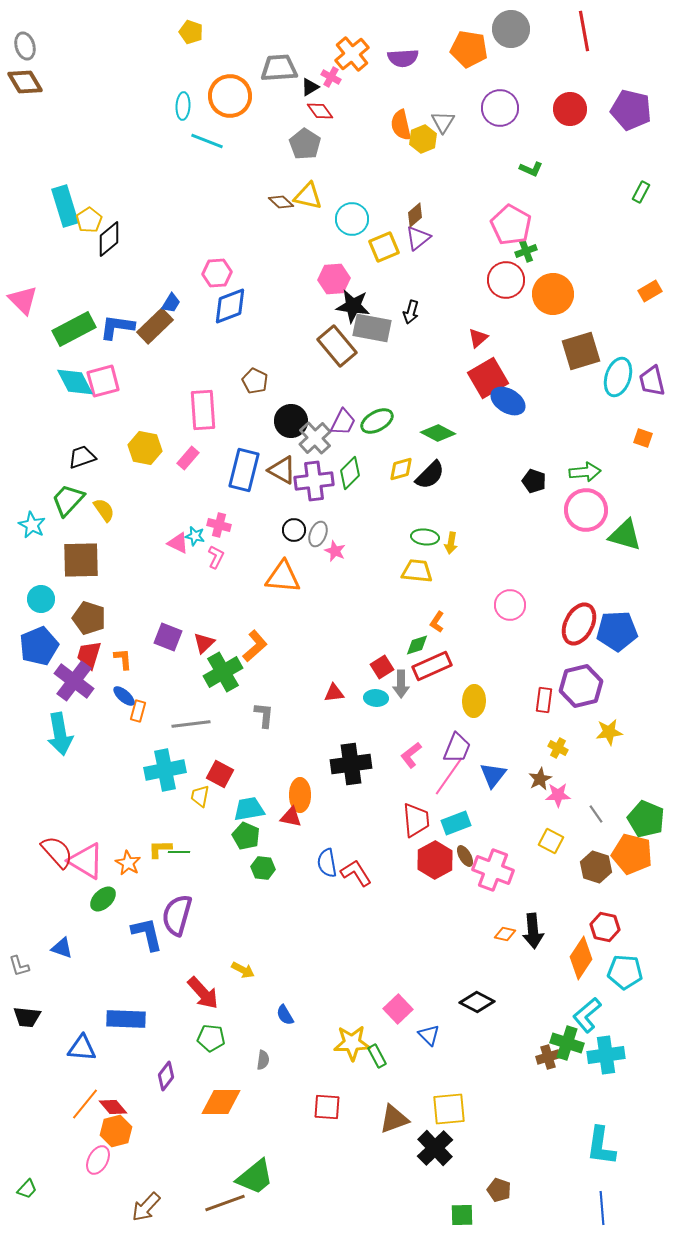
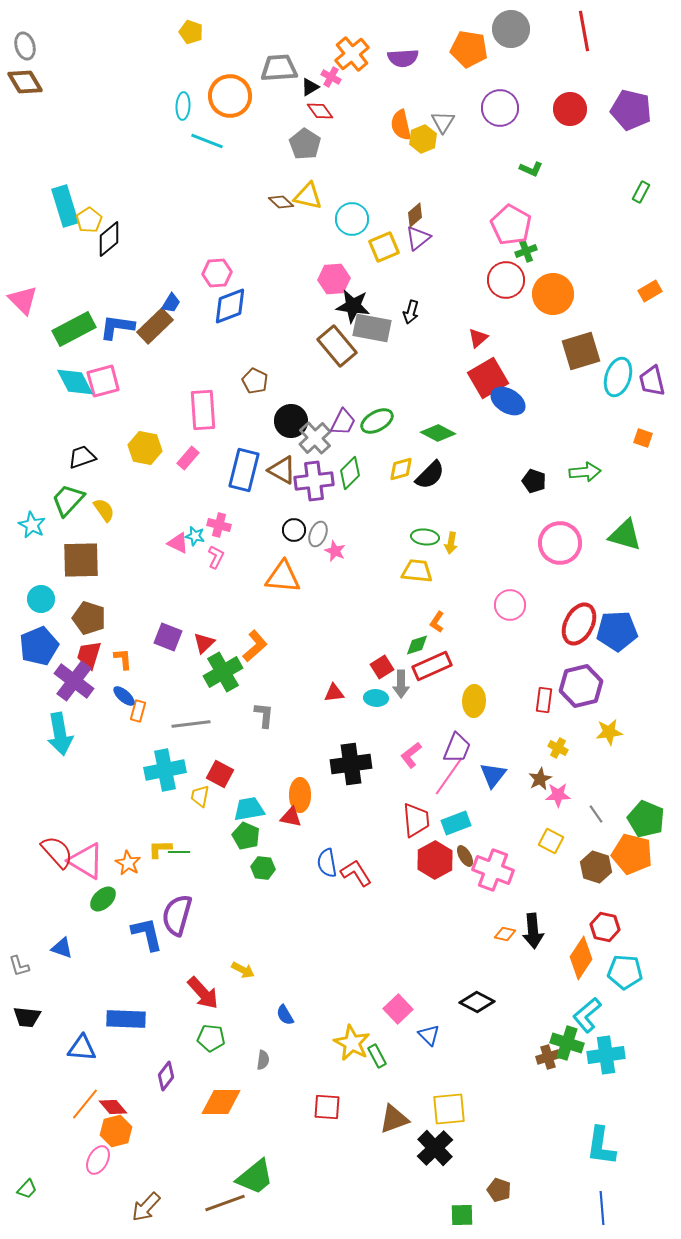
pink circle at (586, 510): moved 26 px left, 33 px down
yellow star at (352, 1043): rotated 30 degrees clockwise
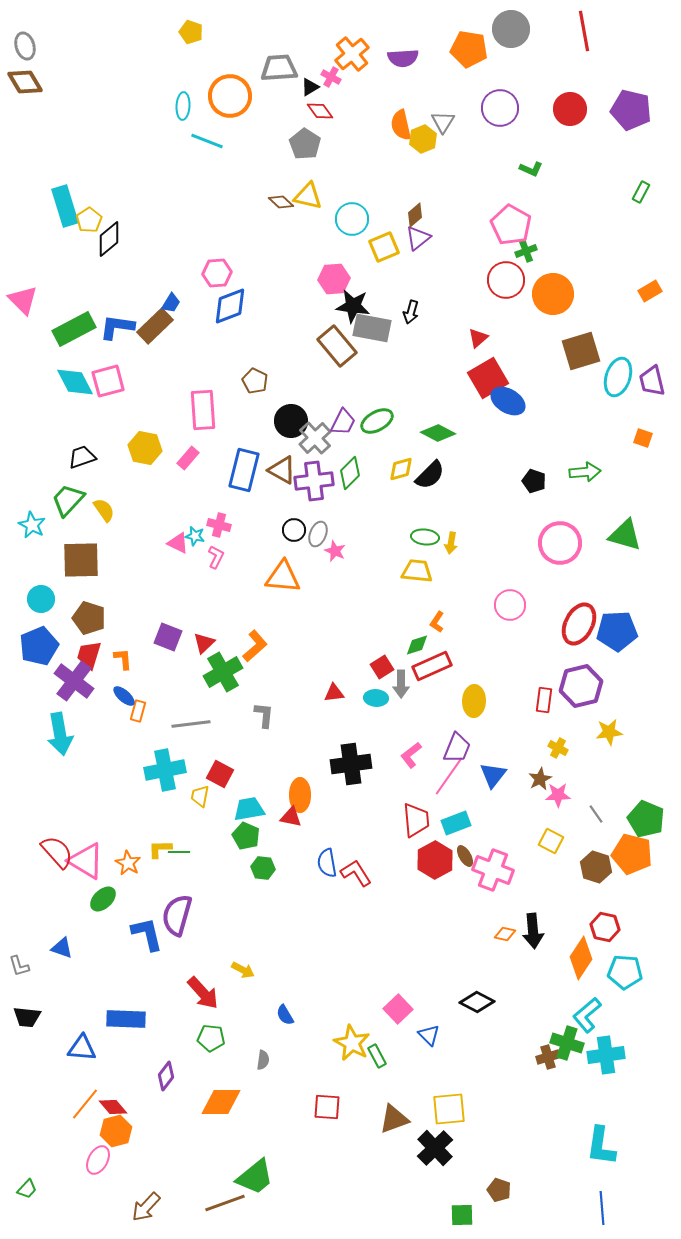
pink square at (103, 381): moved 5 px right
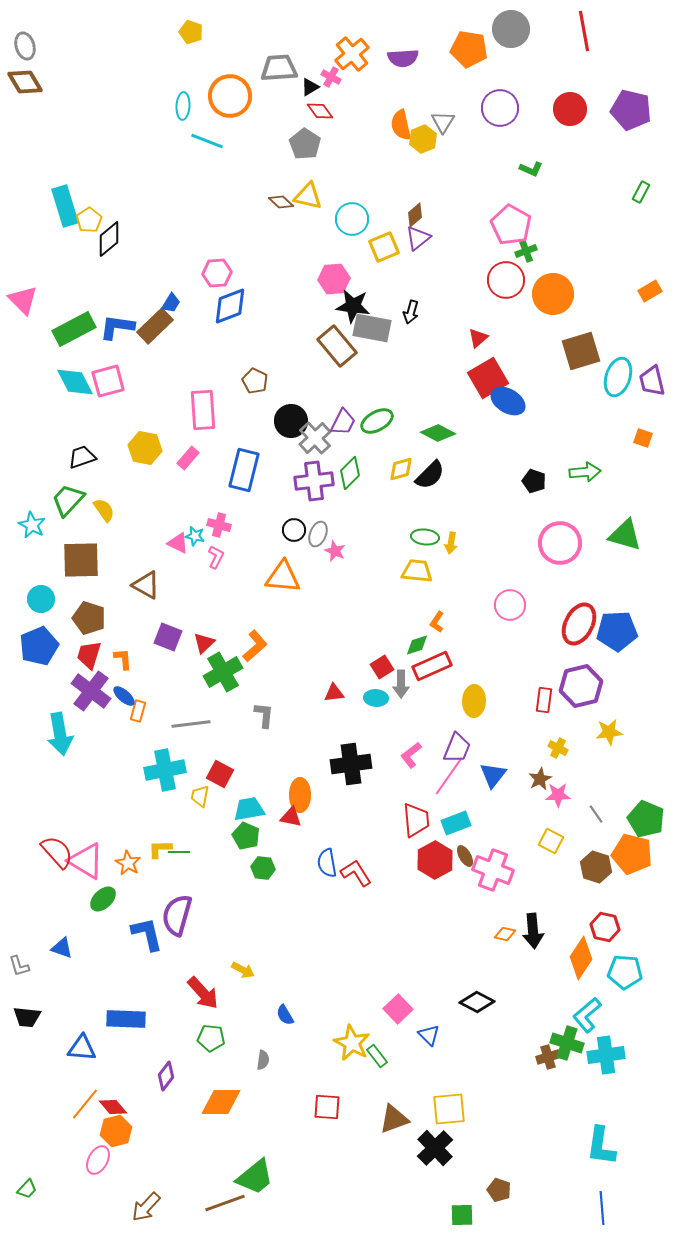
brown triangle at (282, 470): moved 136 px left, 115 px down
purple cross at (74, 681): moved 17 px right, 10 px down
green rectangle at (377, 1056): rotated 10 degrees counterclockwise
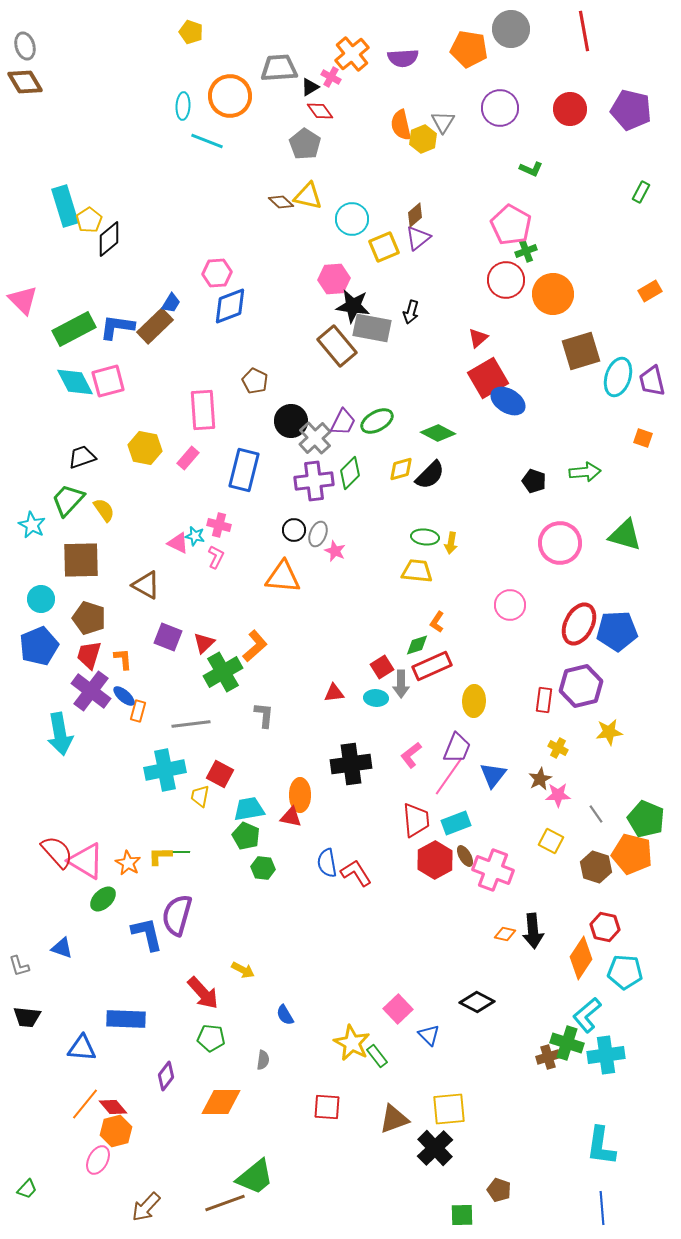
yellow L-shape at (160, 849): moved 7 px down
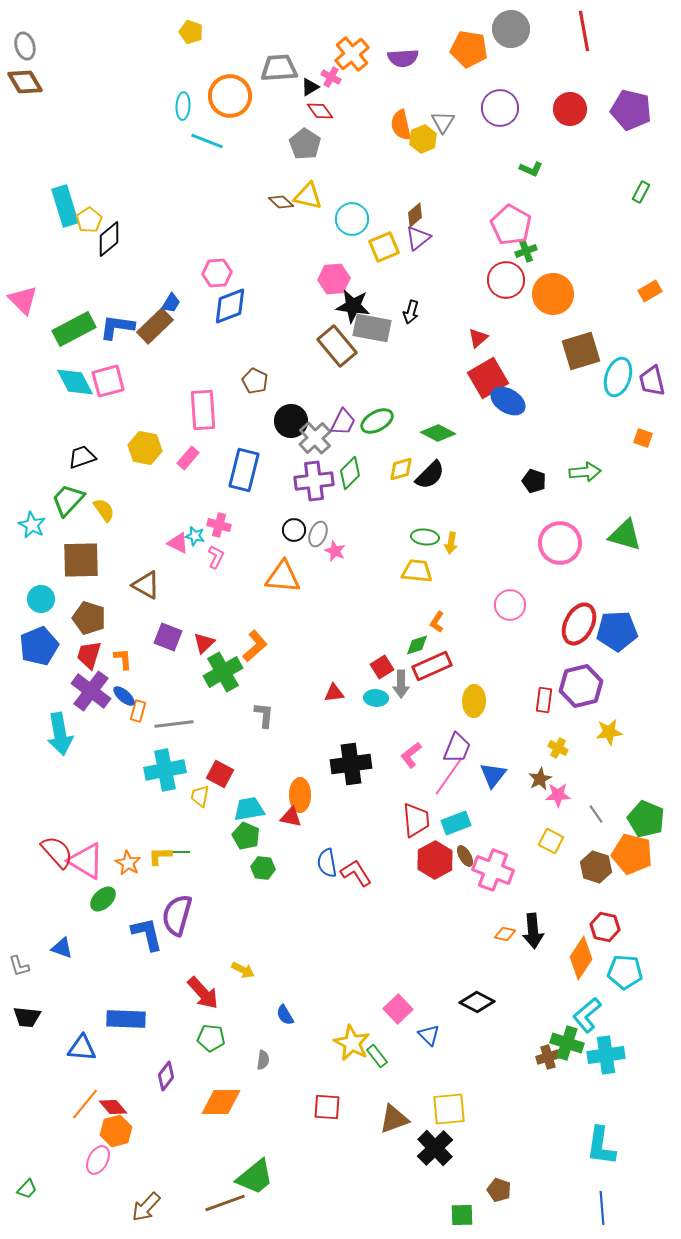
gray line at (191, 724): moved 17 px left
